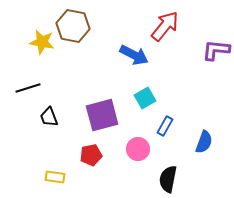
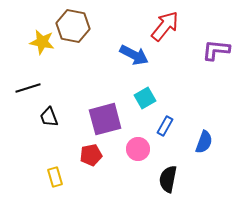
purple square: moved 3 px right, 4 px down
yellow rectangle: rotated 66 degrees clockwise
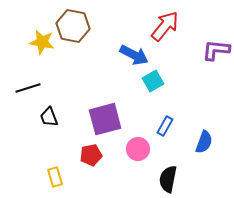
cyan square: moved 8 px right, 17 px up
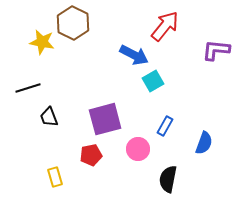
brown hexagon: moved 3 px up; rotated 16 degrees clockwise
blue semicircle: moved 1 px down
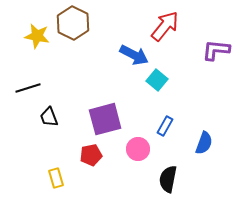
yellow star: moved 5 px left, 6 px up
cyan square: moved 4 px right, 1 px up; rotated 20 degrees counterclockwise
yellow rectangle: moved 1 px right, 1 px down
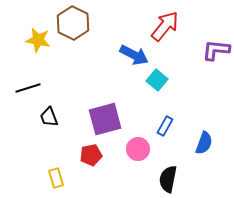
yellow star: moved 1 px right, 4 px down
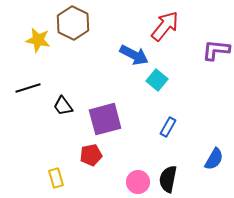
black trapezoid: moved 14 px right, 11 px up; rotated 15 degrees counterclockwise
blue rectangle: moved 3 px right, 1 px down
blue semicircle: moved 10 px right, 16 px down; rotated 10 degrees clockwise
pink circle: moved 33 px down
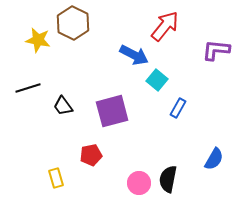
purple square: moved 7 px right, 8 px up
blue rectangle: moved 10 px right, 19 px up
pink circle: moved 1 px right, 1 px down
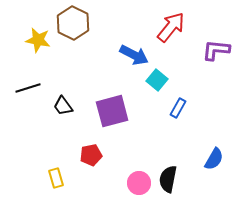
red arrow: moved 6 px right, 1 px down
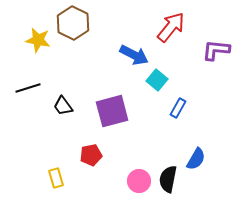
blue semicircle: moved 18 px left
pink circle: moved 2 px up
